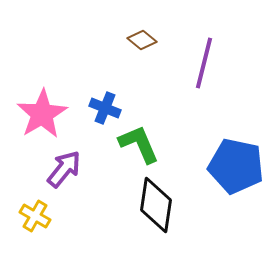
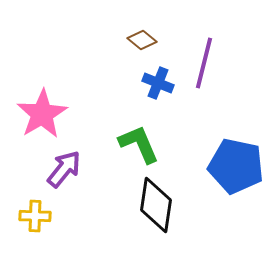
blue cross: moved 53 px right, 25 px up
yellow cross: rotated 28 degrees counterclockwise
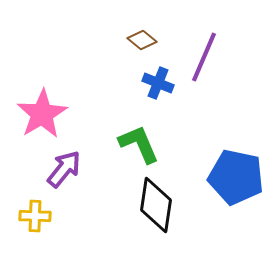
purple line: moved 6 px up; rotated 9 degrees clockwise
blue pentagon: moved 11 px down
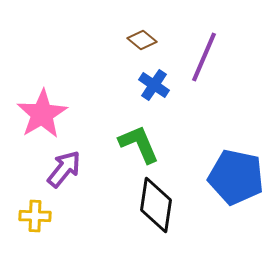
blue cross: moved 4 px left, 2 px down; rotated 12 degrees clockwise
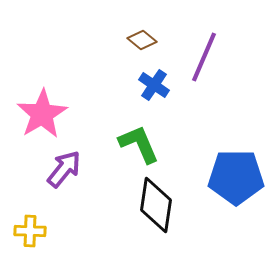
blue pentagon: rotated 12 degrees counterclockwise
yellow cross: moved 5 px left, 15 px down
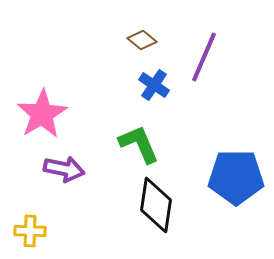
purple arrow: rotated 63 degrees clockwise
